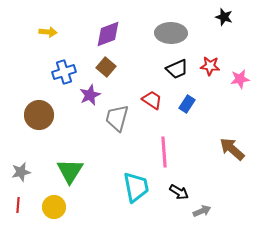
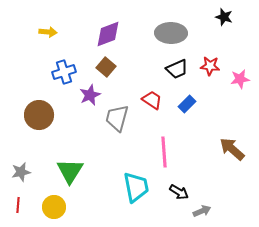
blue rectangle: rotated 12 degrees clockwise
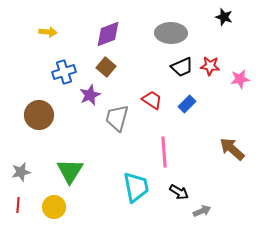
black trapezoid: moved 5 px right, 2 px up
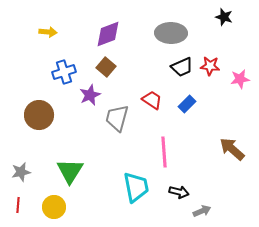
black arrow: rotated 18 degrees counterclockwise
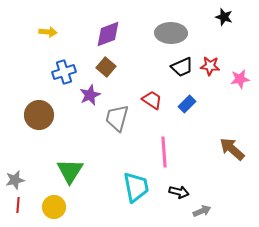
gray star: moved 6 px left, 8 px down
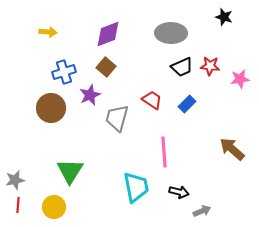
brown circle: moved 12 px right, 7 px up
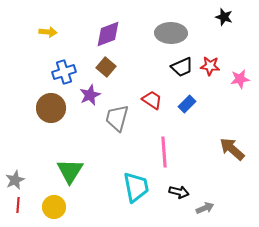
gray star: rotated 12 degrees counterclockwise
gray arrow: moved 3 px right, 3 px up
